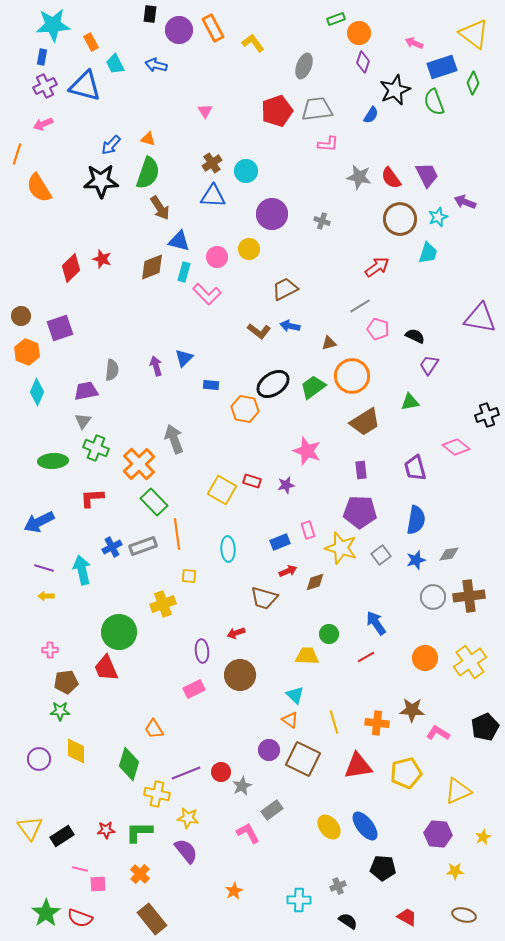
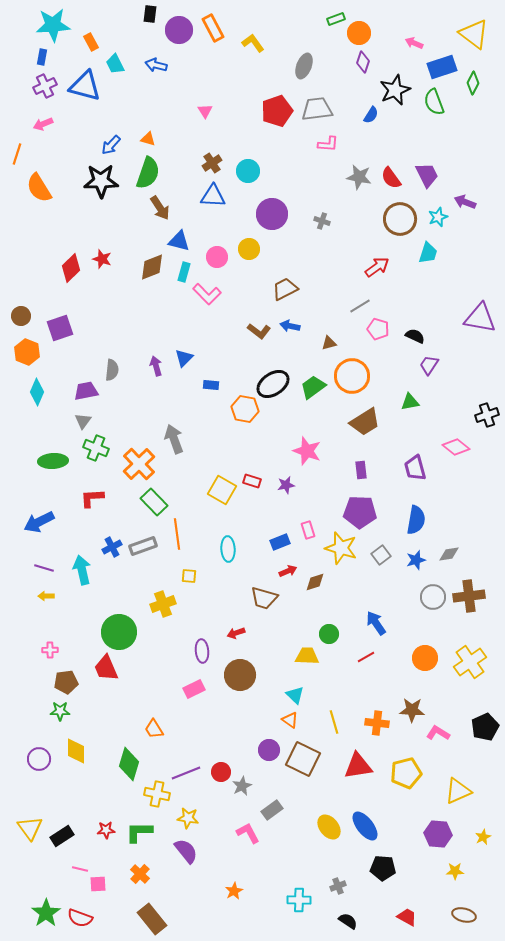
cyan circle at (246, 171): moved 2 px right
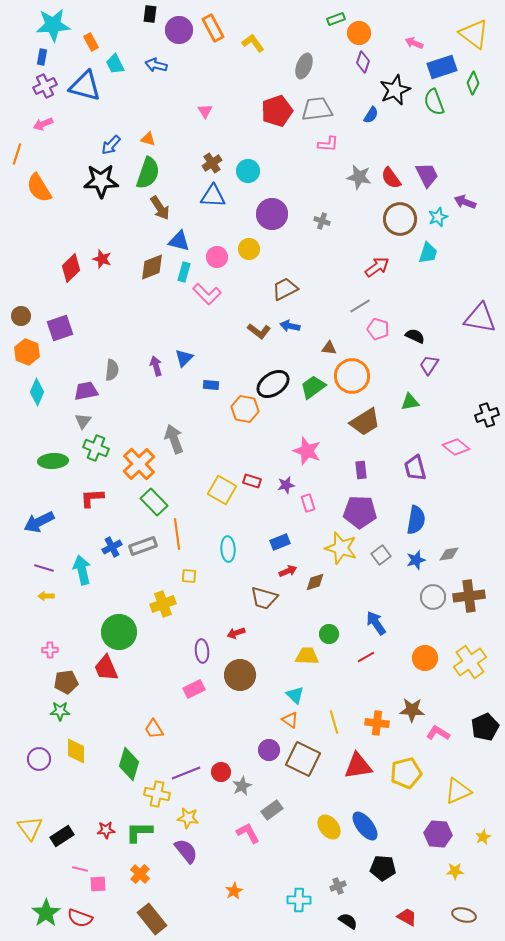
brown triangle at (329, 343): moved 5 px down; rotated 21 degrees clockwise
pink rectangle at (308, 530): moved 27 px up
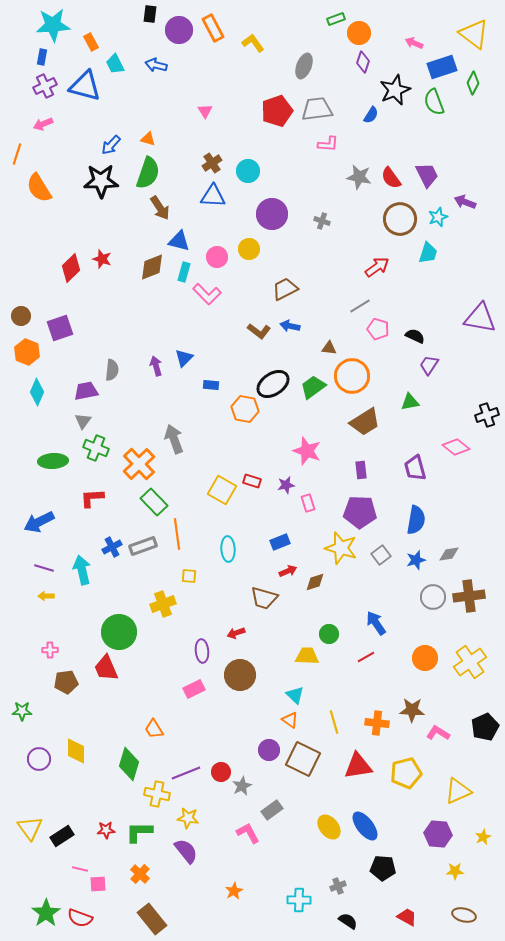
green star at (60, 711): moved 38 px left
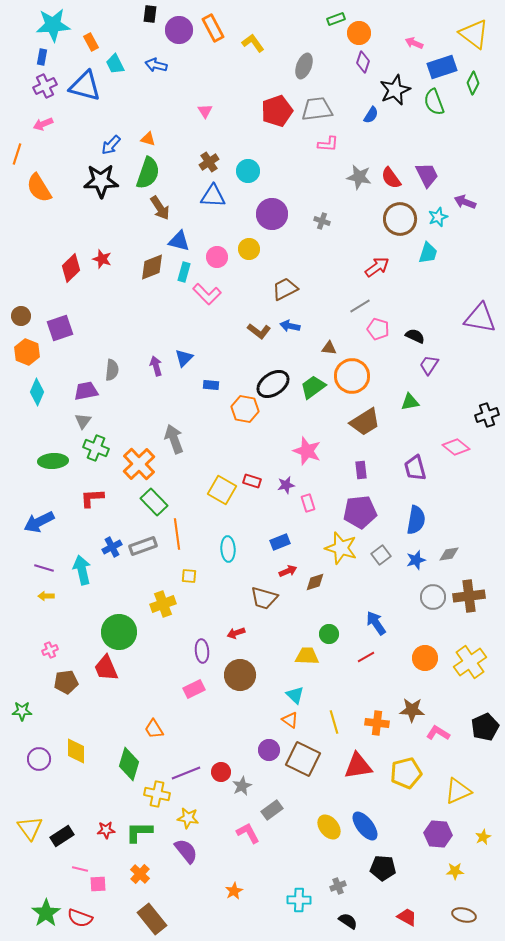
brown cross at (212, 163): moved 3 px left, 1 px up
purple pentagon at (360, 512): rotated 8 degrees counterclockwise
pink cross at (50, 650): rotated 21 degrees counterclockwise
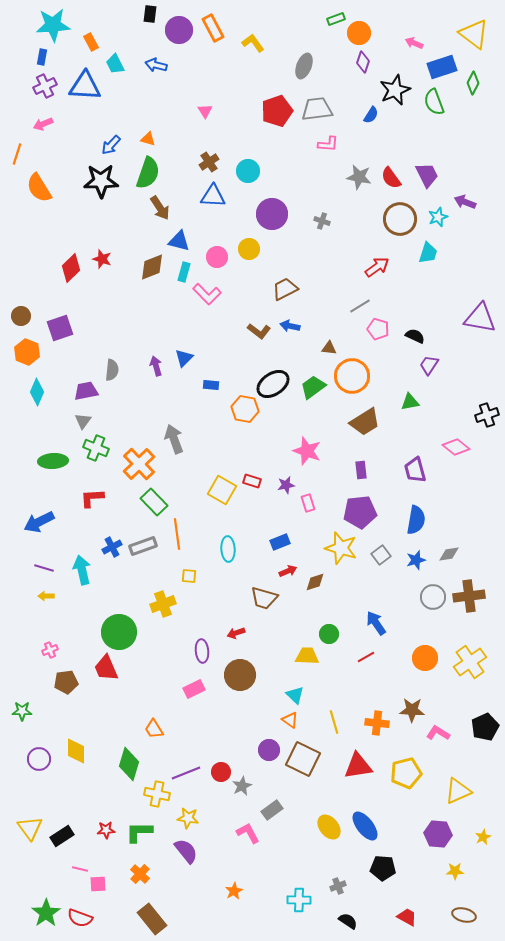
blue triangle at (85, 86): rotated 12 degrees counterclockwise
purple trapezoid at (415, 468): moved 2 px down
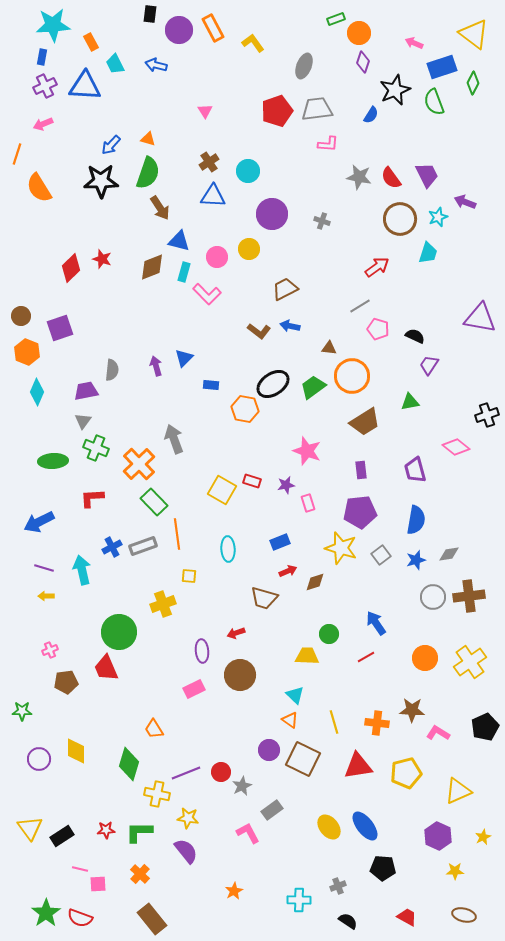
purple hexagon at (438, 834): moved 2 px down; rotated 20 degrees clockwise
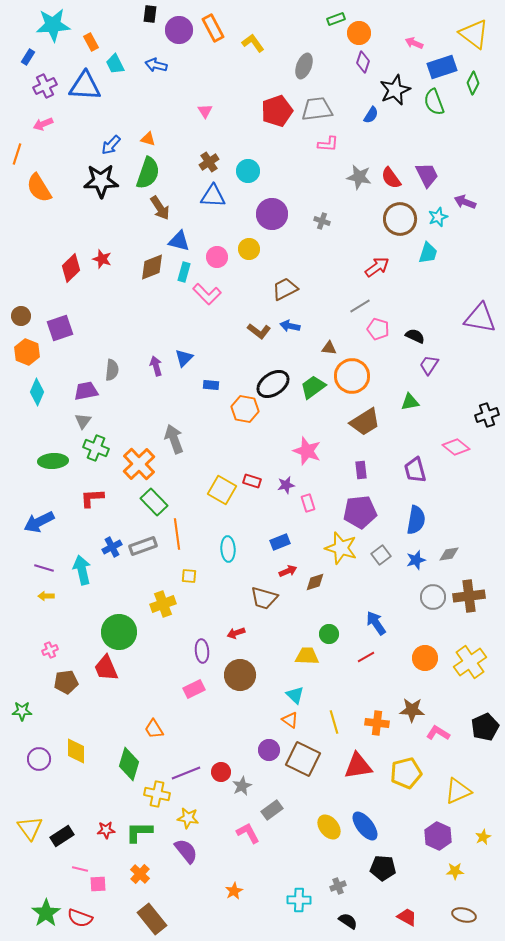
blue rectangle at (42, 57): moved 14 px left; rotated 21 degrees clockwise
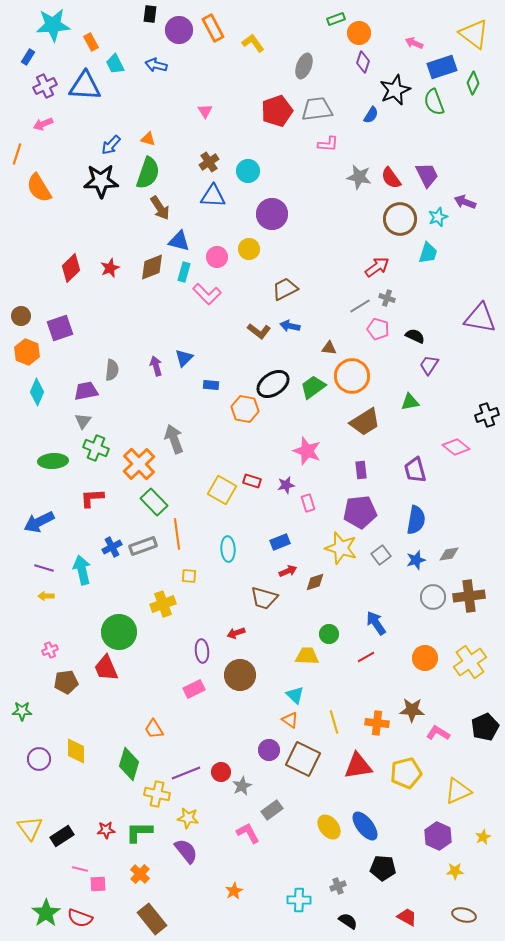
gray cross at (322, 221): moved 65 px right, 77 px down
red star at (102, 259): moved 8 px right, 9 px down; rotated 30 degrees clockwise
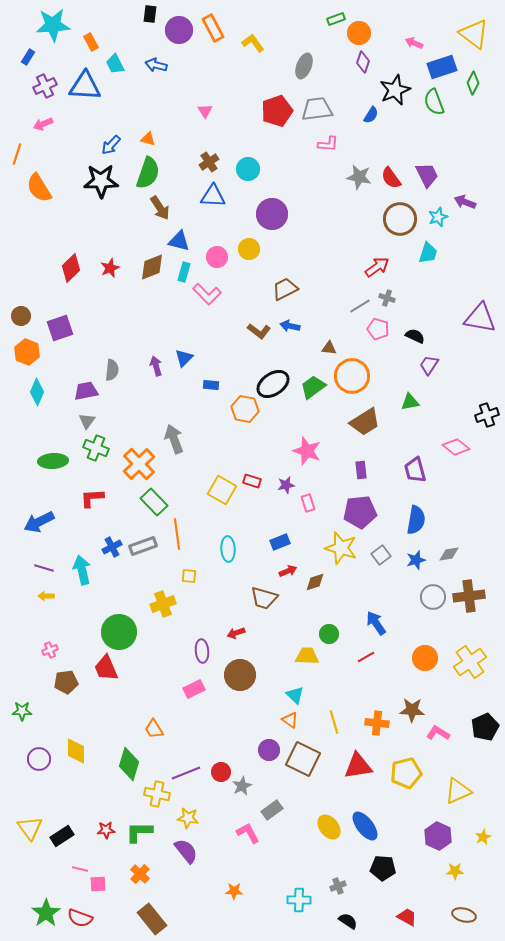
cyan circle at (248, 171): moved 2 px up
gray triangle at (83, 421): moved 4 px right
orange star at (234, 891): rotated 30 degrees clockwise
